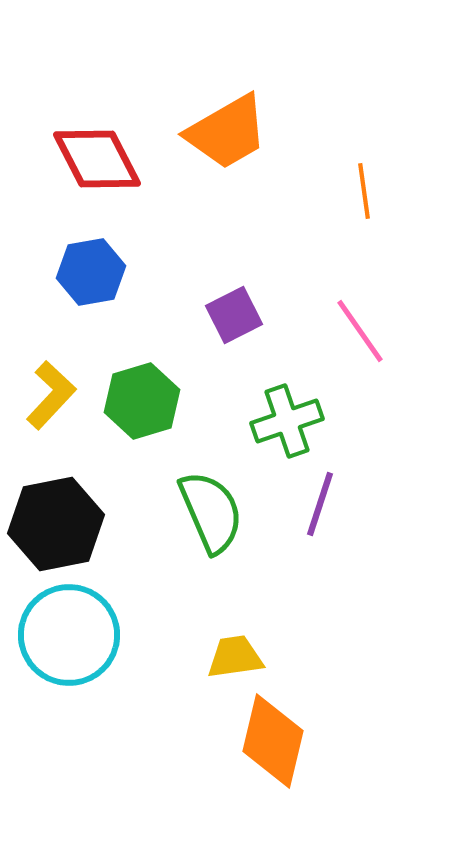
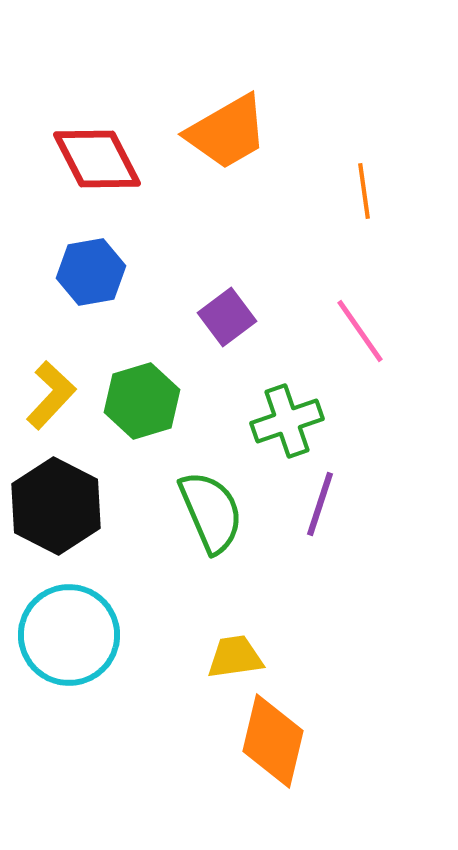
purple square: moved 7 px left, 2 px down; rotated 10 degrees counterclockwise
black hexagon: moved 18 px up; rotated 22 degrees counterclockwise
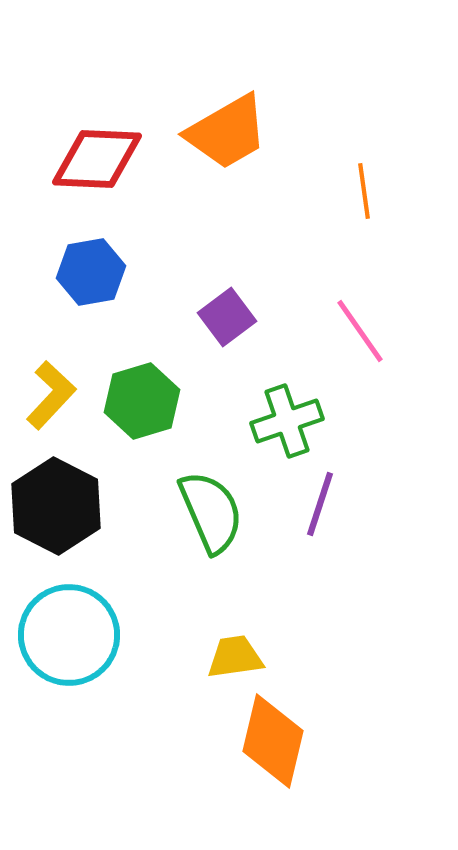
red diamond: rotated 60 degrees counterclockwise
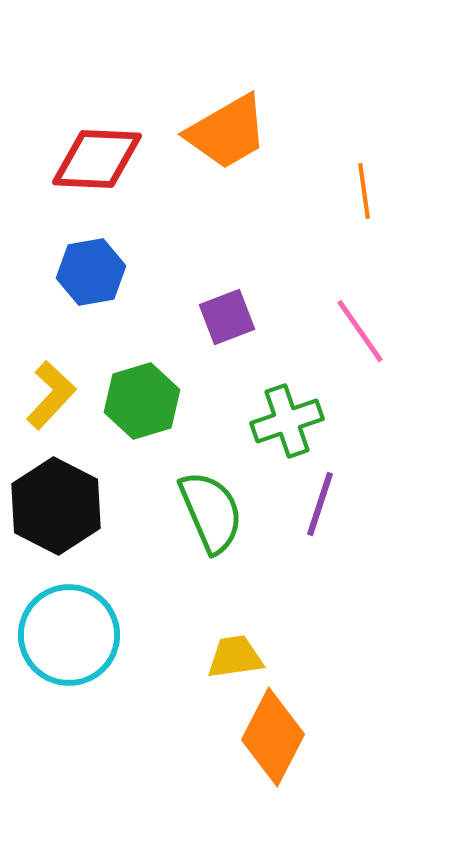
purple square: rotated 16 degrees clockwise
orange diamond: moved 4 px up; rotated 14 degrees clockwise
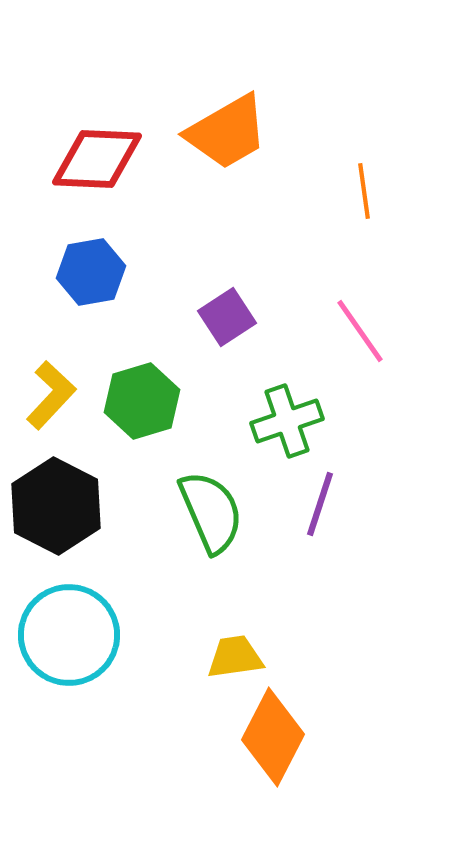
purple square: rotated 12 degrees counterclockwise
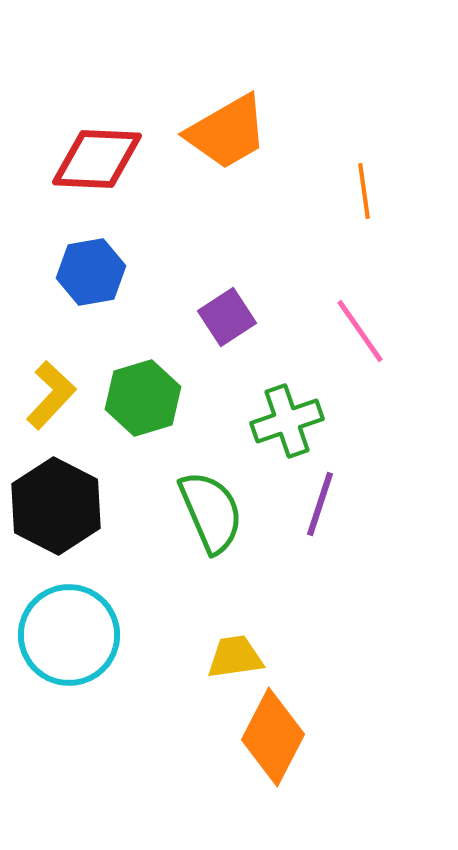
green hexagon: moved 1 px right, 3 px up
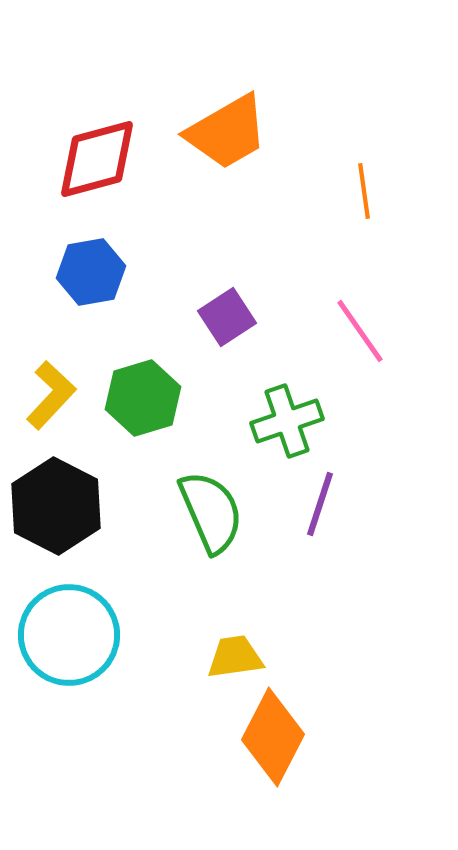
red diamond: rotated 18 degrees counterclockwise
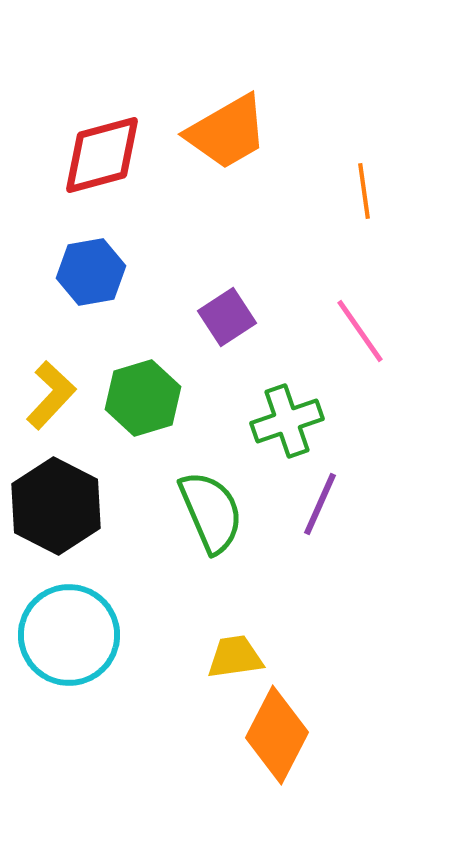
red diamond: moved 5 px right, 4 px up
purple line: rotated 6 degrees clockwise
orange diamond: moved 4 px right, 2 px up
